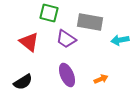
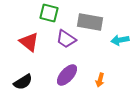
purple ellipse: rotated 65 degrees clockwise
orange arrow: moved 1 px left, 1 px down; rotated 128 degrees clockwise
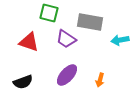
red triangle: rotated 20 degrees counterclockwise
black semicircle: rotated 12 degrees clockwise
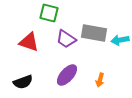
gray rectangle: moved 4 px right, 11 px down
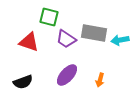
green square: moved 4 px down
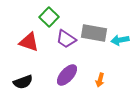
green square: rotated 30 degrees clockwise
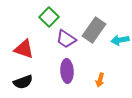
gray rectangle: moved 3 px up; rotated 65 degrees counterclockwise
red triangle: moved 5 px left, 7 px down
purple ellipse: moved 4 px up; rotated 45 degrees counterclockwise
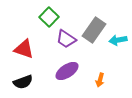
cyan arrow: moved 2 px left
purple ellipse: rotated 60 degrees clockwise
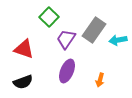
purple trapezoid: rotated 90 degrees clockwise
purple ellipse: rotated 35 degrees counterclockwise
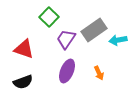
gray rectangle: rotated 20 degrees clockwise
orange arrow: moved 1 px left, 7 px up; rotated 40 degrees counterclockwise
